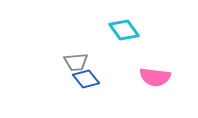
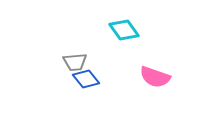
gray trapezoid: moved 1 px left
pink semicircle: rotated 12 degrees clockwise
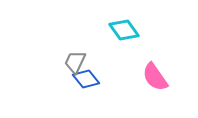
gray trapezoid: rotated 120 degrees clockwise
pink semicircle: rotated 36 degrees clockwise
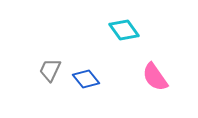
gray trapezoid: moved 25 px left, 8 px down
